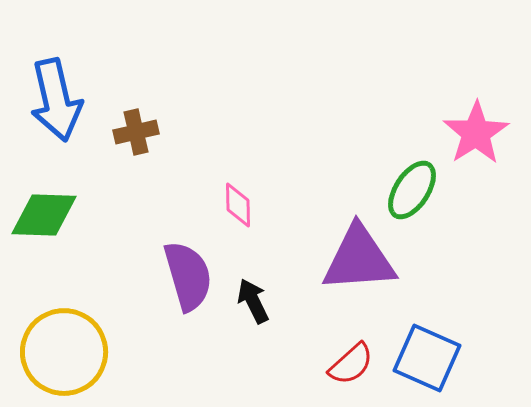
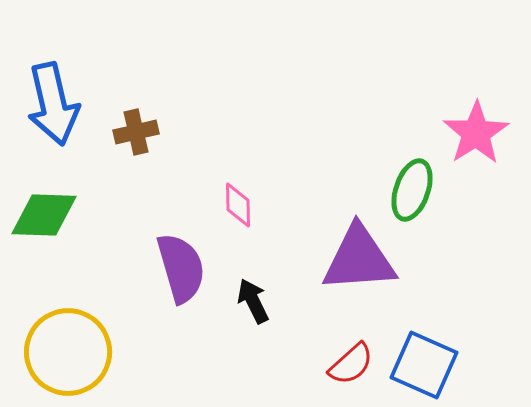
blue arrow: moved 3 px left, 4 px down
green ellipse: rotated 14 degrees counterclockwise
purple semicircle: moved 7 px left, 8 px up
yellow circle: moved 4 px right
blue square: moved 3 px left, 7 px down
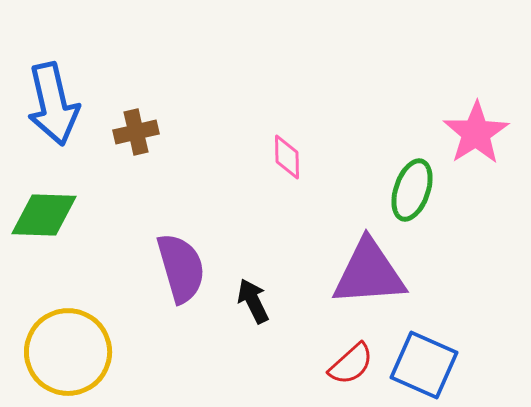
pink diamond: moved 49 px right, 48 px up
purple triangle: moved 10 px right, 14 px down
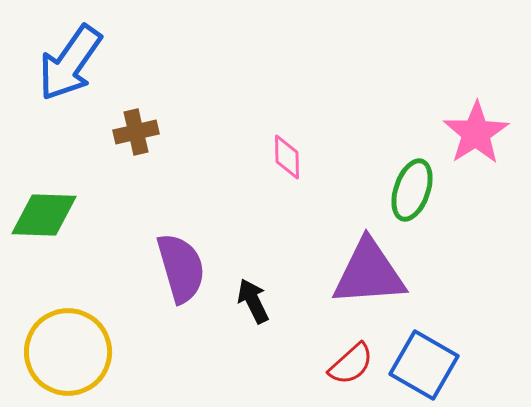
blue arrow: moved 17 px right, 41 px up; rotated 48 degrees clockwise
blue square: rotated 6 degrees clockwise
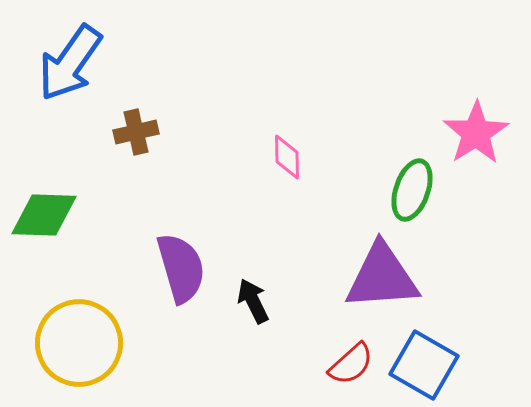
purple triangle: moved 13 px right, 4 px down
yellow circle: moved 11 px right, 9 px up
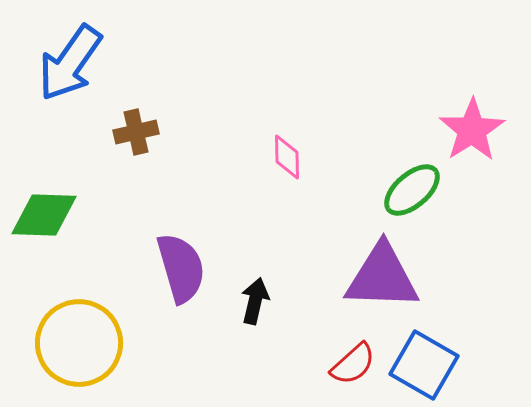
pink star: moved 4 px left, 3 px up
green ellipse: rotated 30 degrees clockwise
purple triangle: rotated 6 degrees clockwise
black arrow: moved 2 px right; rotated 39 degrees clockwise
red semicircle: moved 2 px right
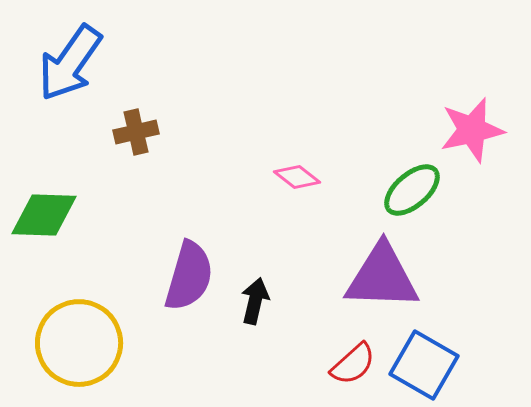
pink star: rotated 20 degrees clockwise
pink diamond: moved 10 px right, 20 px down; rotated 51 degrees counterclockwise
purple semicircle: moved 8 px right, 8 px down; rotated 32 degrees clockwise
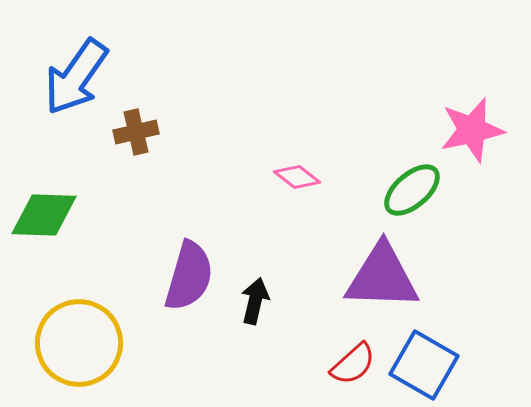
blue arrow: moved 6 px right, 14 px down
